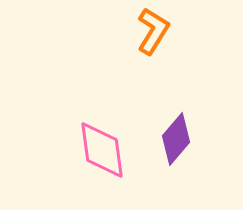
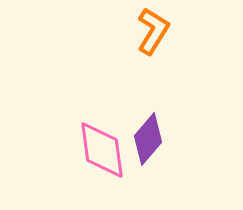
purple diamond: moved 28 px left
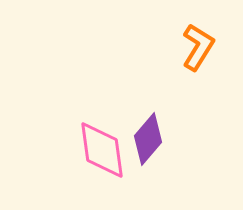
orange L-shape: moved 45 px right, 16 px down
